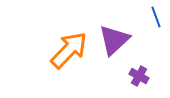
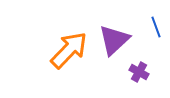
blue line: moved 10 px down
purple cross: moved 4 px up
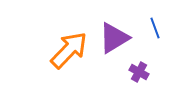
blue line: moved 1 px left, 1 px down
purple triangle: moved 2 px up; rotated 12 degrees clockwise
